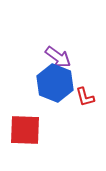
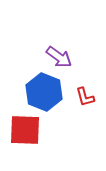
purple arrow: moved 1 px right
blue hexagon: moved 11 px left, 9 px down
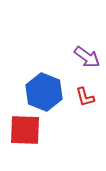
purple arrow: moved 28 px right
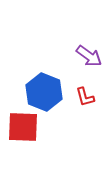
purple arrow: moved 2 px right, 1 px up
red square: moved 2 px left, 3 px up
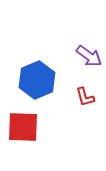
blue hexagon: moved 7 px left, 12 px up; rotated 15 degrees clockwise
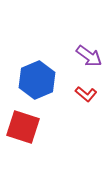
red L-shape: moved 1 px right, 3 px up; rotated 35 degrees counterclockwise
red square: rotated 16 degrees clockwise
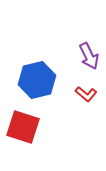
purple arrow: rotated 28 degrees clockwise
blue hexagon: rotated 9 degrees clockwise
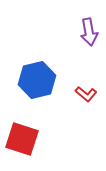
purple arrow: moved 24 px up; rotated 16 degrees clockwise
red square: moved 1 px left, 12 px down
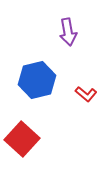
purple arrow: moved 21 px left
red square: rotated 24 degrees clockwise
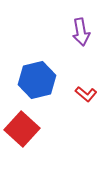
purple arrow: moved 13 px right
red square: moved 10 px up
